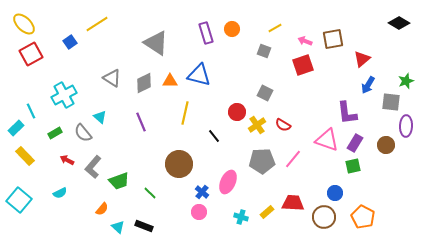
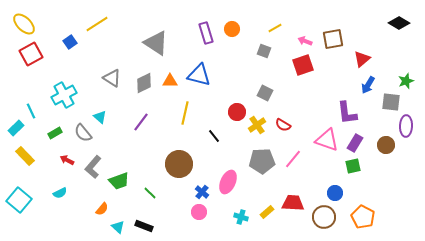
purple line at (141, 122): rotated 60 degrees clockwise
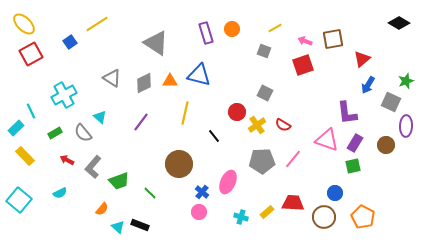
gray square at (391, 102): rotated 18 degrees clockwise
black rectangle at (144, 226): moved 4 px left, 1 px up
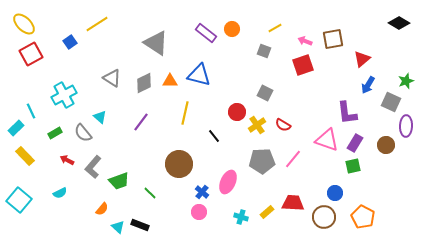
purple rectangle at (206, 33): rotated 35 degrees counterclockwise
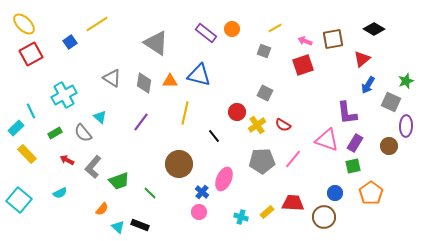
black diamond at (399, 23): moved 25 px left, 6 px down
gray diamond at (144, 83): rotated 55 degrees counterclockwise
brown circle at (386, 145): moved 3 px right, 1 px down
yellow rectangle at (25, 156): moved 2 px right, 2 px up
pink ellipse at (228, 182): moved 4 px left, 3 px up
orange pentagon at (363, 217): moved 8 px right, 24 px up; rotated 10 degrees clockwise
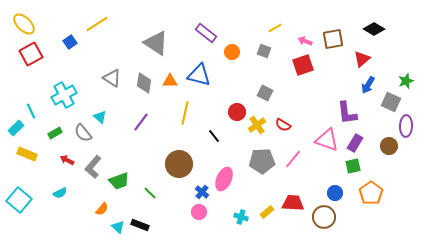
orange circle at (232, 29): moved 23 px down
yellow rectangle at (27, 154): rotated 24 degrees counterclockwise
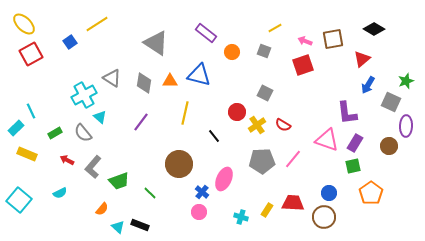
cyan cross at (64, 95): moved 20 px right
blue circle at (335, 193): moved 6 px left
yellow rectangle at (267, 212): moved 2 px up; rotated 16 degrees counterclockwise
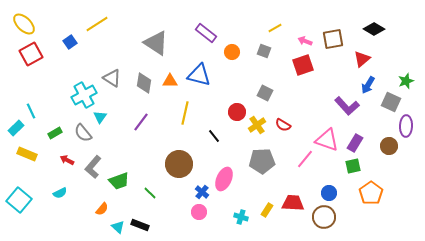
purple L-shape at (347, 113): moved 7 px up; rotated 35 degrees counterclockwise
cyan triangle at (100, 117): rotated 24 degrees clockwise
pink line at (293, 159): moved 12 px right
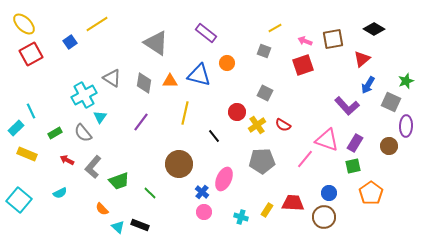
orange circle at (232, 52): moved 5 px left, 11 px down
orange semicircle at (102, 209): rotated 96 degrees clockwise
pink circle at (199, 212): moved 5 px right
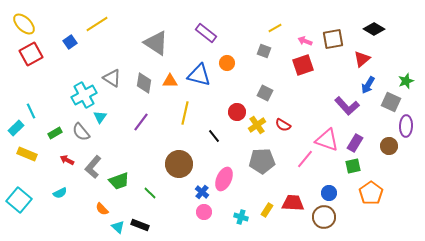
gray semicircle at (83, 133): moved 2 px left, 1 px up
